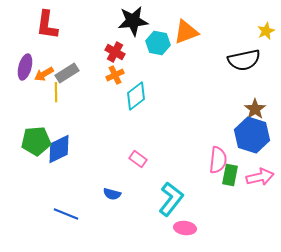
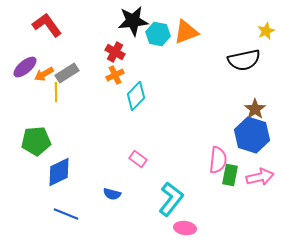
red L-shape: rotated 136 degrees clockwise
cyan hexagon: moved 9 px up
purple ellipse: rotated 35 degrees clockwise
cyan diamond: rotated 8 degrees counterclockwise
blue diamond: moved 23 px down
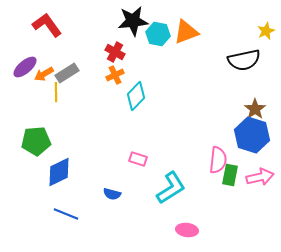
pink rectangle: rotated 18 degrees counterclockwise
cyan L-shape: moved 11 px up; rotated 20 degrees clockwise
pink ellipse: moved 2 px right, 2 px down
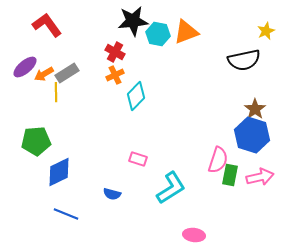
pink semicircle: rotated 12 degrees clockwise
pink ellipse: moved 7 px right, 5 px down
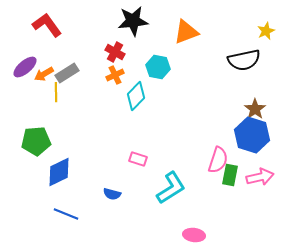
cyan hexagon: moved 33 px down
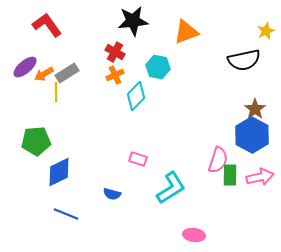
blue hexagon: rotated 12 degrees clockwise
green rectangle: rotated 10 degrees counterclockwise
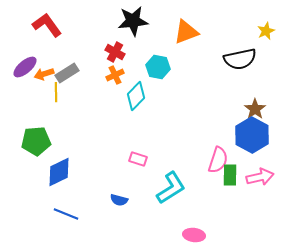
black semicircle: moved 4 px left, 1 px up
orange arrow: rotated 12 degrees clockwise
blue semicircle: moved 7 px right, 6 px down
